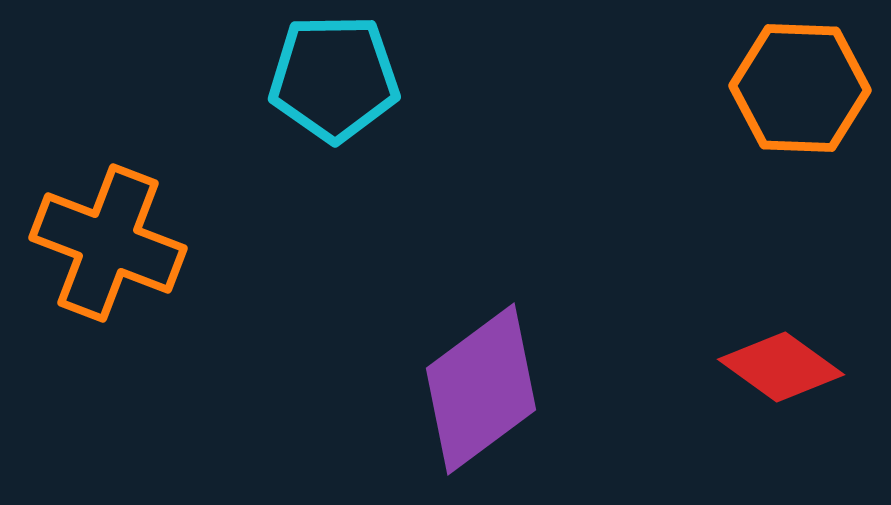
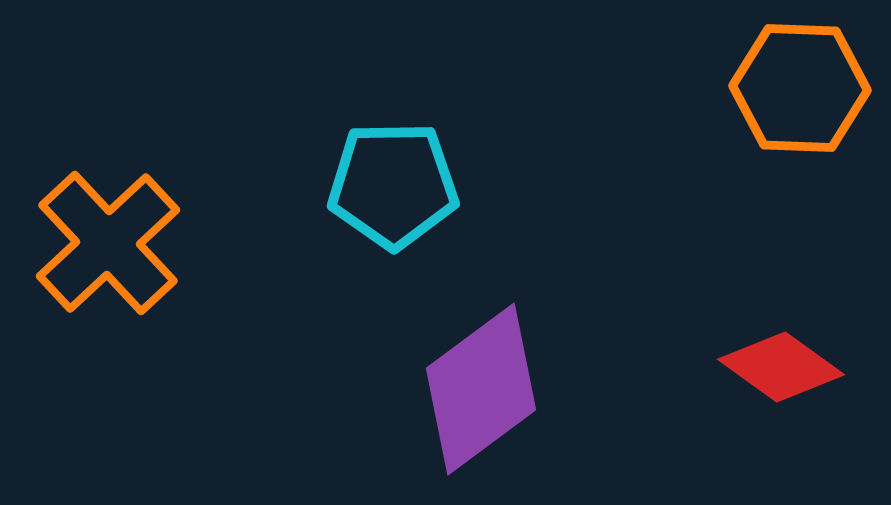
cyan pentagon: moved 59 px right, 107 px down
orange cross: rotated 26 degrees clockwise
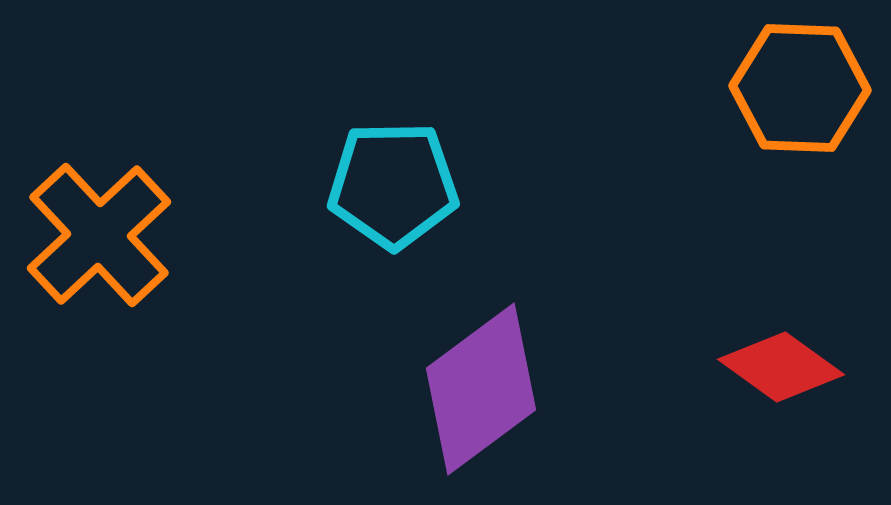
orange cross: moved 9 px left, 8 px up
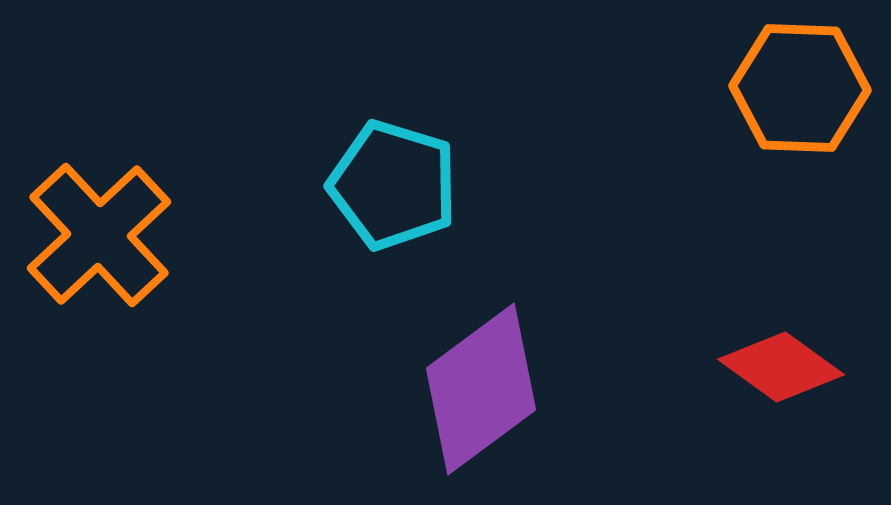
cyan pentagon: rotated 18 degrees clockwise
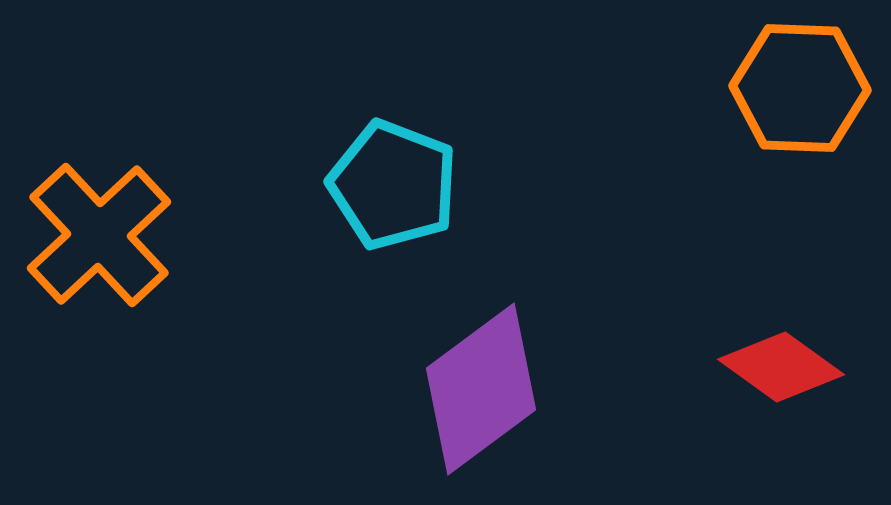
cyan pentagon: rotated 4 degrees clockwise
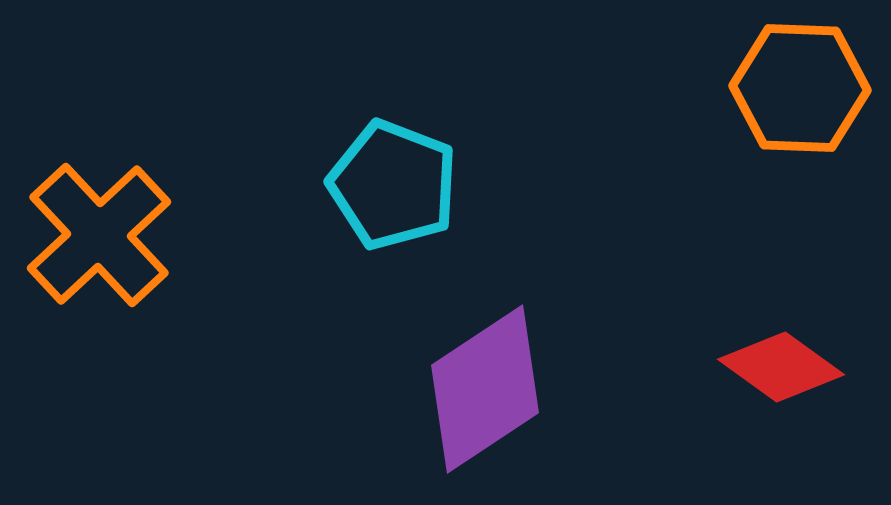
purple diamond: moved 4 px right; rotated 3 degrees clockwise
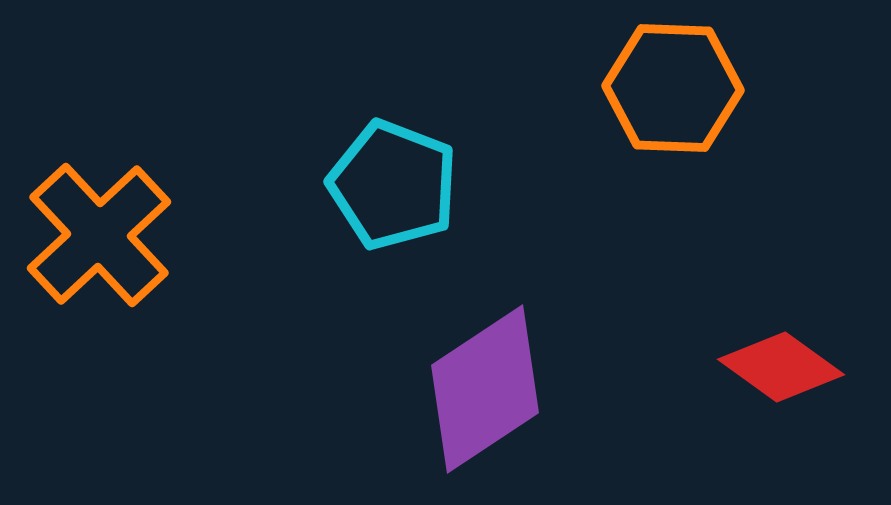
orange hexagon: moved 127 px left
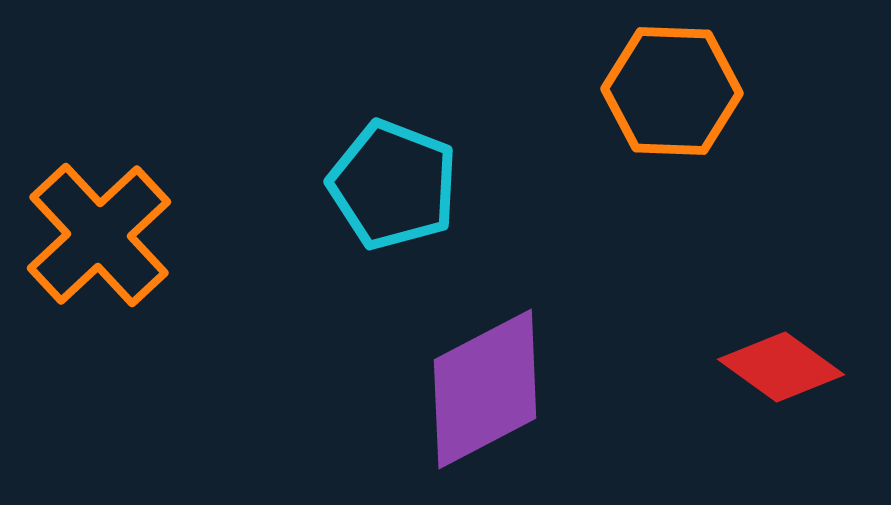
orange hexagon: moved 1 px left, 3 px down
purple diamond: rotated 6 degrees clockwise
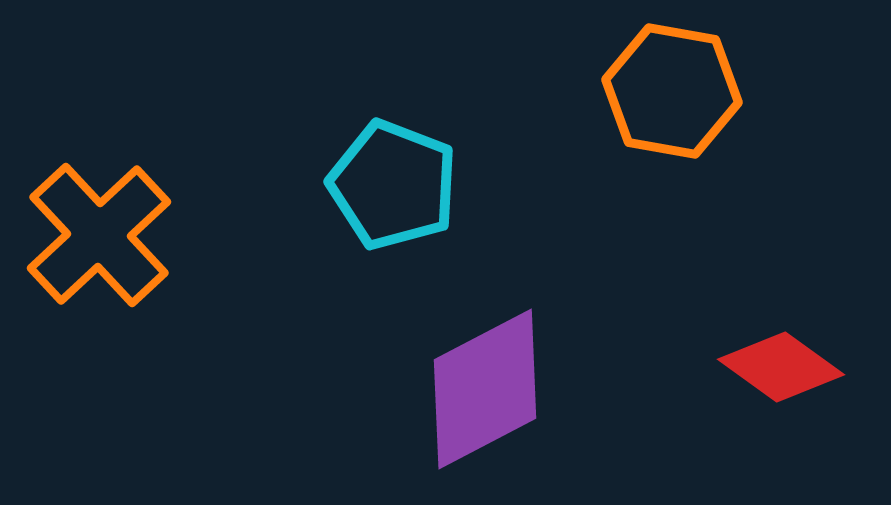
orange hexagon: rotated 8 degrees clockwise
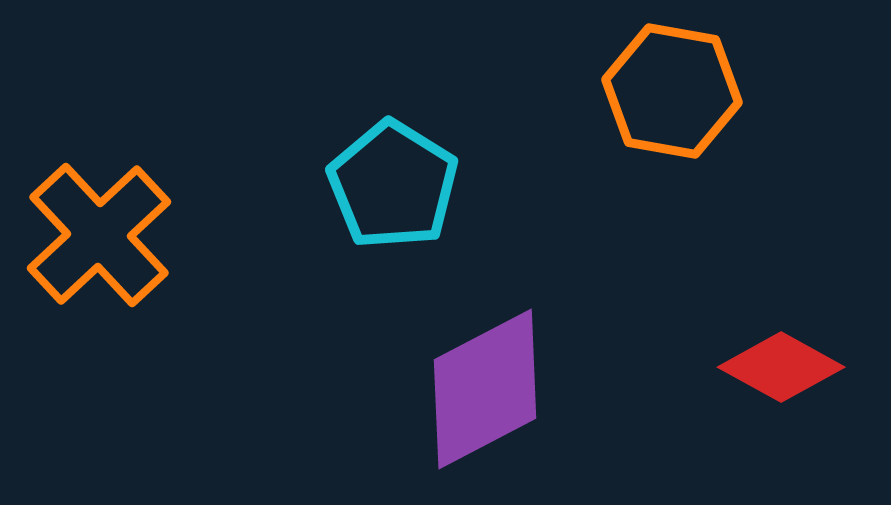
cyan pentagon: rotated 11 degrees clockwise
red diamond: rotated 7 degrees counterclockwise
